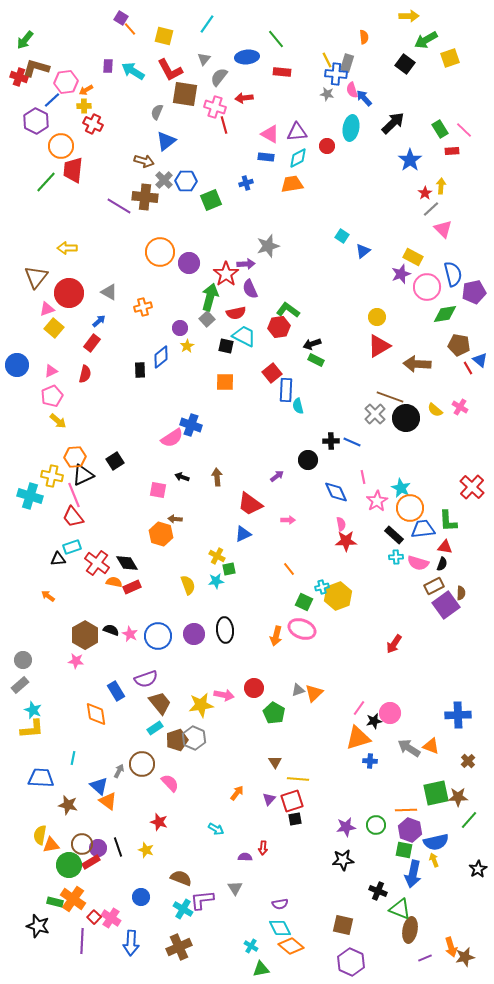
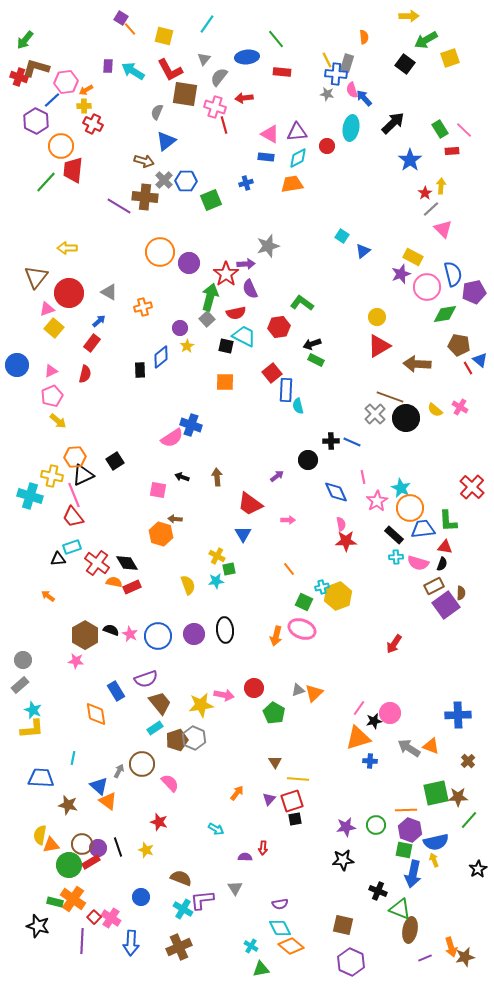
green L-shape at (288, 310): moved 14 px right, 7 px up
blue triangle at (243, 534): rotated 36 degrees counterclockwise
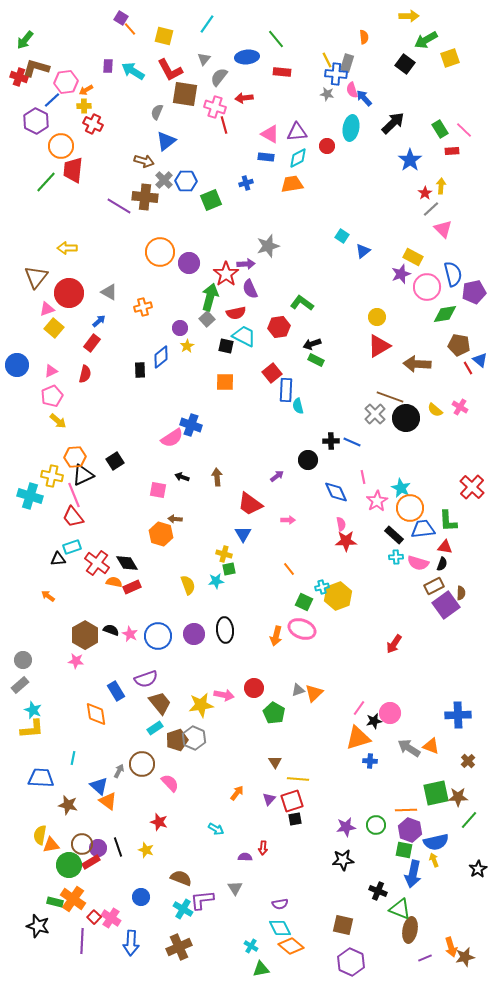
yellow cross at (217, 556): moved 7 px right, 2 px up; rotated 14 degrees counterclockwise
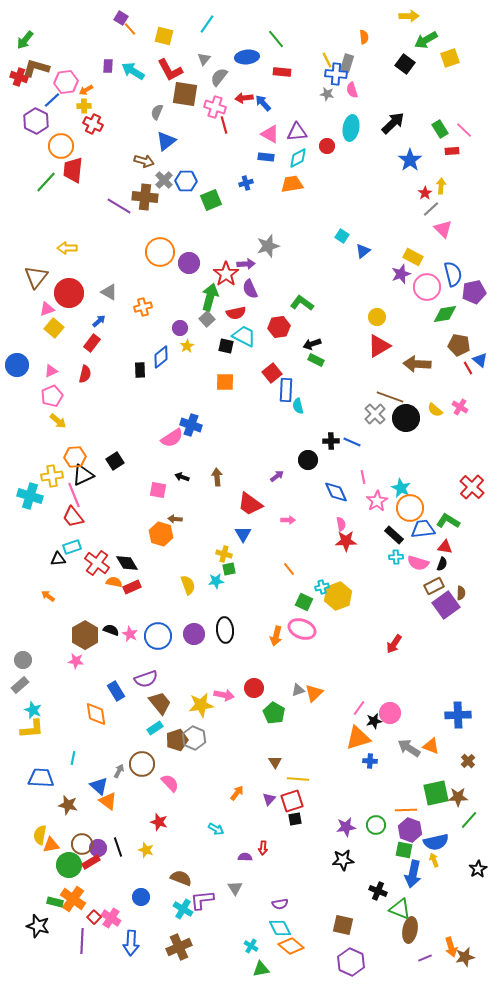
blue arrow at (364, 98): moved 101 px left, 5 px down
yellow cross at (52, 476): rotated 20 degrees counterclockwise
green L-shape at (448, 521): rotated 125 degrees clockwise
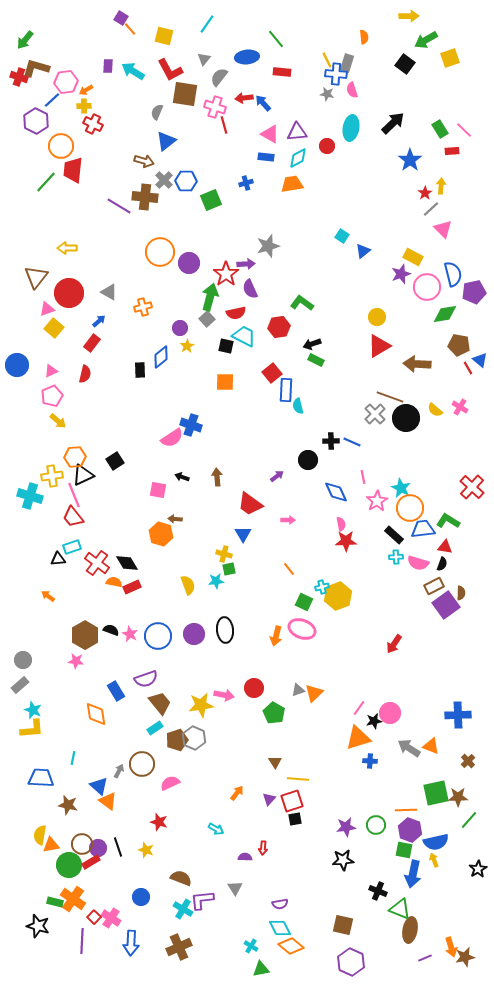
pink semicircle at (170, 783): rotated 72 degrees counterclockwise
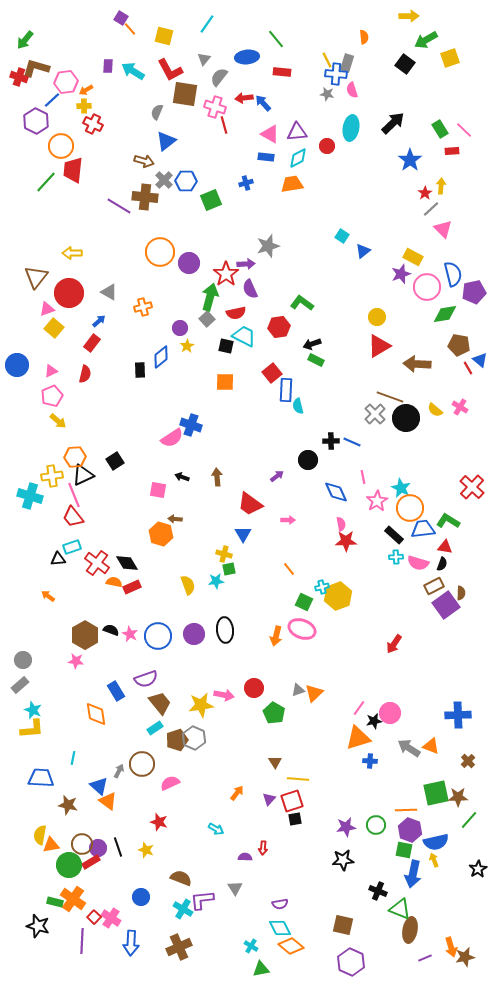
yellow arrow at (67, 248): moved 5 px right, 5 px down
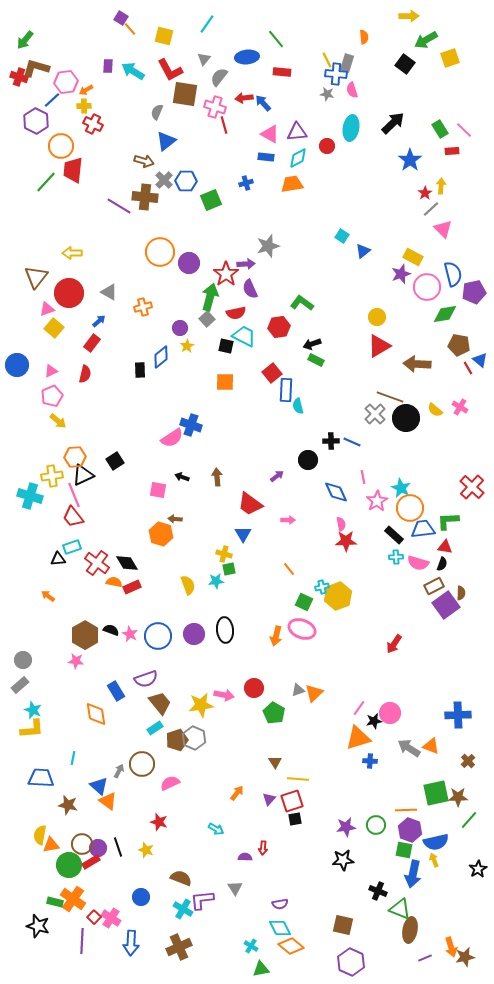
green L-shape at (448, 521): rotated 35 degrees counterclockwise
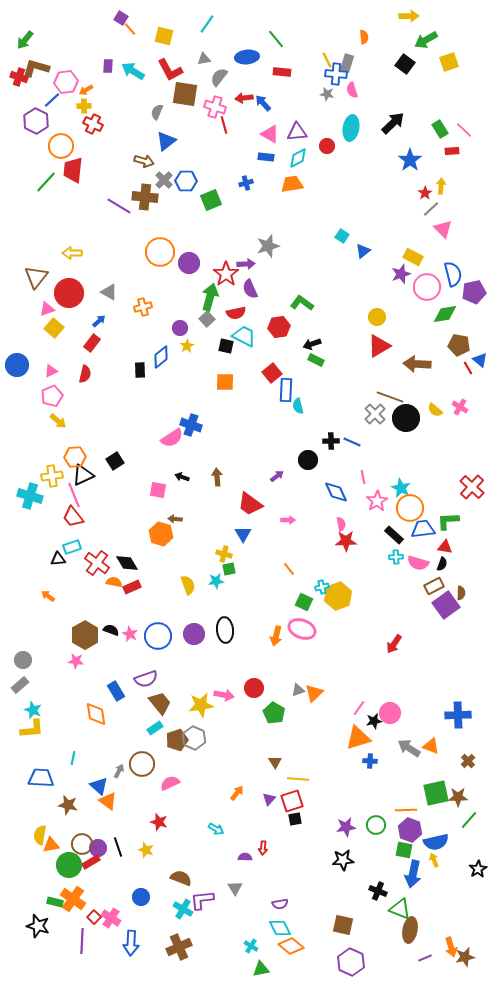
yellow square at (450, 58): moved 1 px left, 4 px down
gray triangle at (204, 59): rotated 40 degrees clockwise
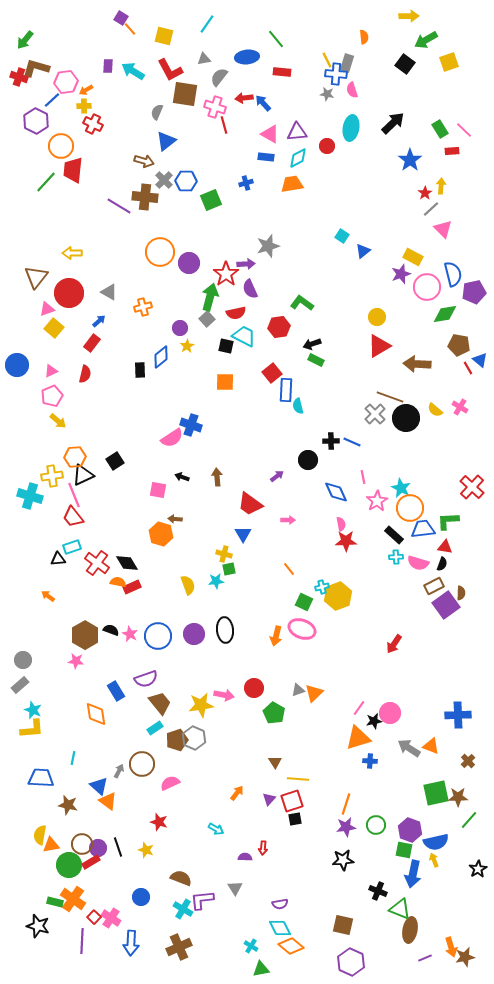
orange semicircle at (114, 582): moved 4 px right
orange line at (406, 810): moved 60 px left, 6 px up; rotated 70 degrees counterclockwise
